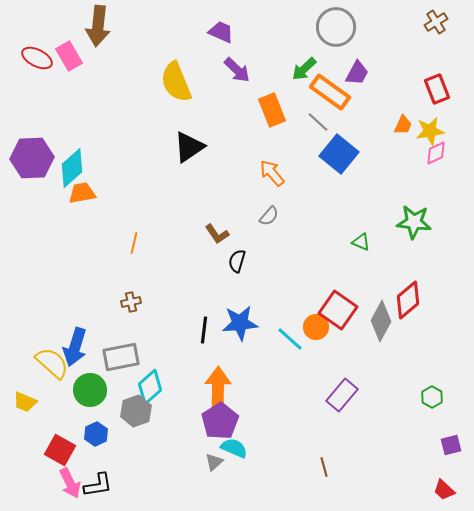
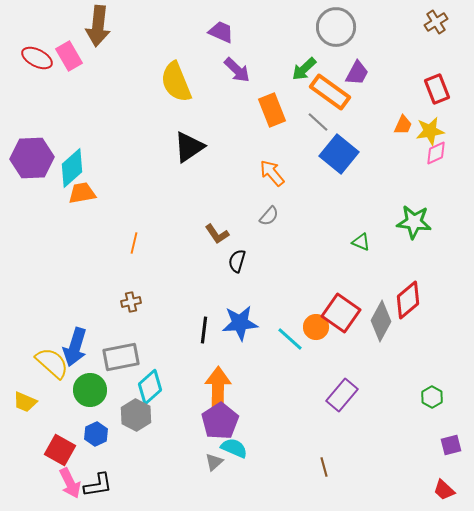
red square at (338, 310): moved 3 px right, 3 px down
gray hexagon at (136, 411): moved 4 px down; rotated 12 degrees counterclockwise
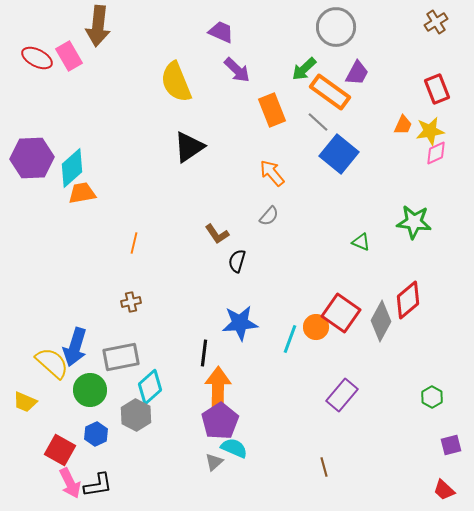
black line at (204, 330): moved 23 px down
cyan line at (290, 339): rotated 68 degrees clockwise
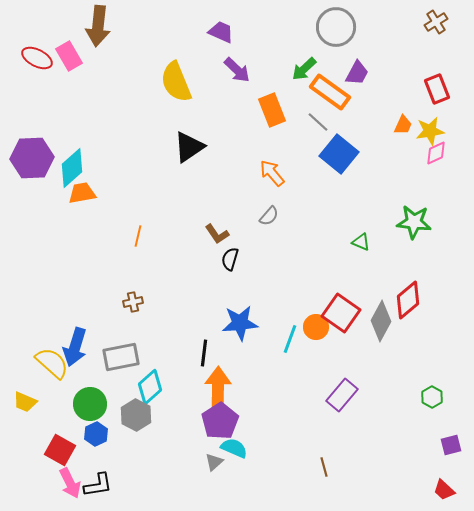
orange line at (134, 243): moved 4 px right, 7 px up
black semicircle at (237, 261): moved 7 px left, 2 px up
brown cross at (131, 302): moved 2 px right
green circle at (90, 390): moved 14 px down
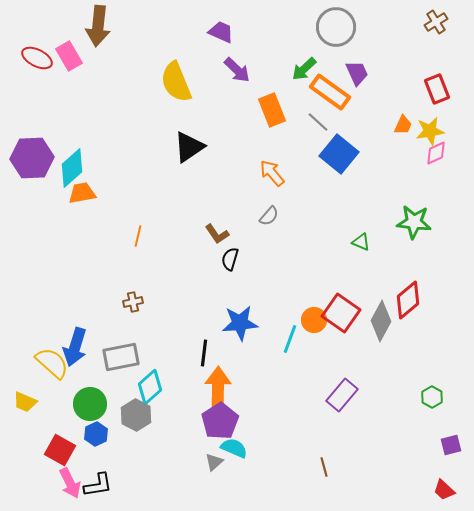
purple trapezoid at (357, 73): rotated 52 degrees counterclockwise
orange circle at (316, 327): moved 2 px left, 7 px up
